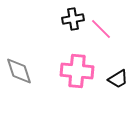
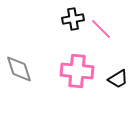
gray diamond: moved 2 px up
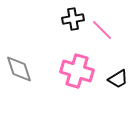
pink line: moved 1 px right, 1 px down
pink cross: rotated 12 degrees clockwise
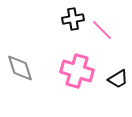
gray diamond: moved 1 px right, 1 px up
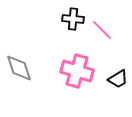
black cross: rotated 15 degrees clockwise
gray diamond: moved 1 px left
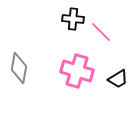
pink line: moved 1 px left, 2 px down
gray diamond: rotated 28 degrees clockwise
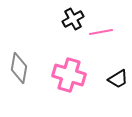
black cross: rotated 35 degrees counterclockwise
pink line: rotated 55 degrees counterclockwise
pink cross: moved 8 px left, 4 px down
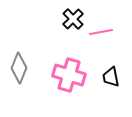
black cross: rotated 15 degrees counterclockwise
gray diamond: rotated 12 degrees clockwise
black trapezoid: moved 7 px left, 2 px up; rotated 110 degrees clockwise
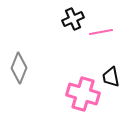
black cross: rotated 20 degrees clockwise
pink cross: moved 14 px right, 19 px down
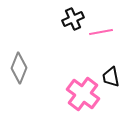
pink cross: rotated 20 degrees clockwise
